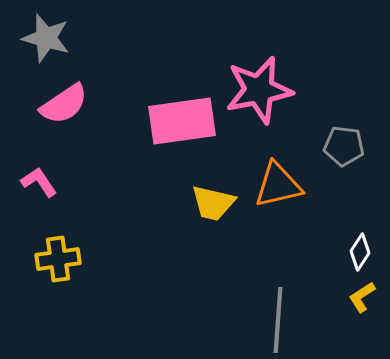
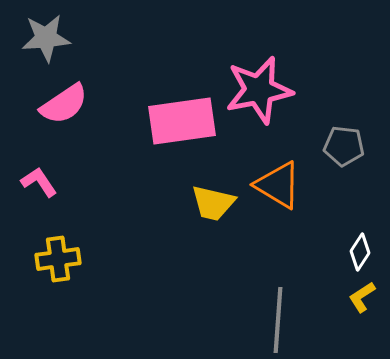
gray star: rotated 21 degrees counterclockwise
orange triangle: rotated 44 degrees clockwise
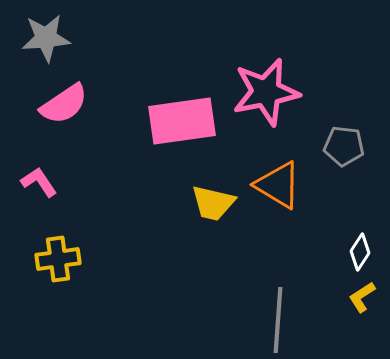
pink star: moved 7 px right, 2 px down
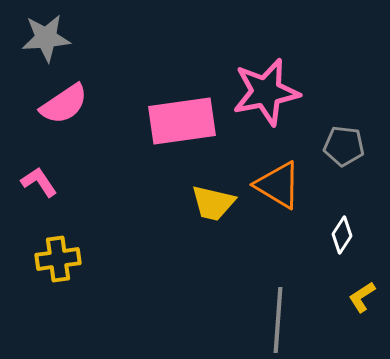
white diamond: moved 18 px left, 17 px up
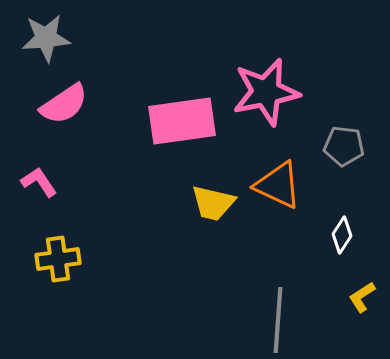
orange triangle: rotated 6 degrees counterclockwise
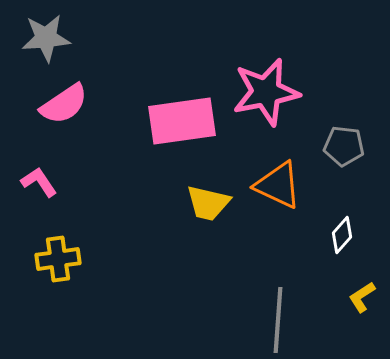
yellow trapezoid: moved 5 px left
white diamond: rotated 9 degrees clockwise
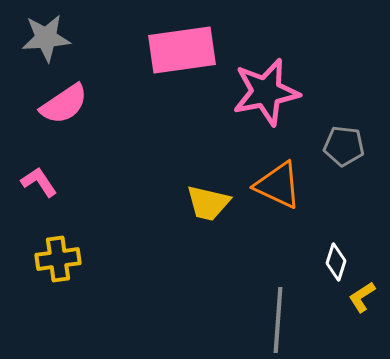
pink rectangle: moved 71 px up
white diamond: moved 6 px left, 27 px down; rotated 24 degrees counterclockwise
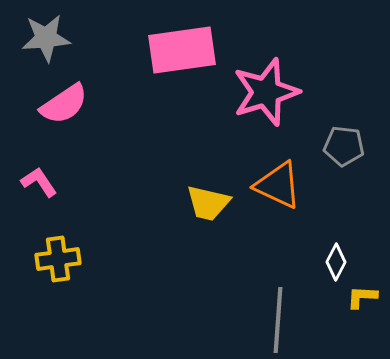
pink star: rotated 6 degrees counterclockwise
white diamond: rotated 9 degrees clockwise
yellow L-shape: rotated 36 degrees clockwise
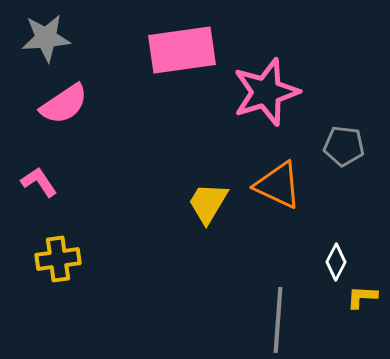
yellow trapezoid: rotated 108 degrees clockwise
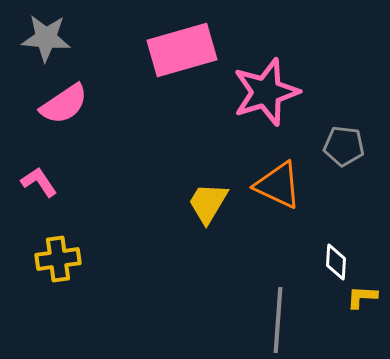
gray star: rotated 9 degrees clockwise
pink rectangle: rotated 8 degrees counterclockwise
white diamond: rotated 24 degrees counterclockwise
